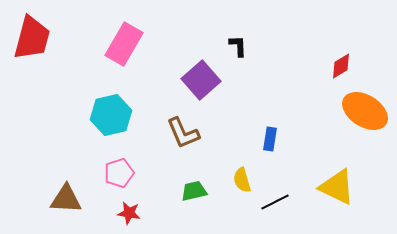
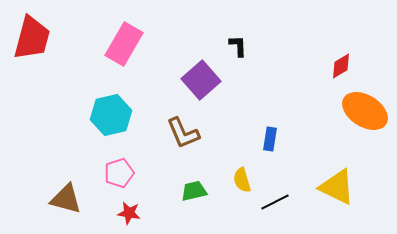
brown triangle: rotated 12 degrees clockwise
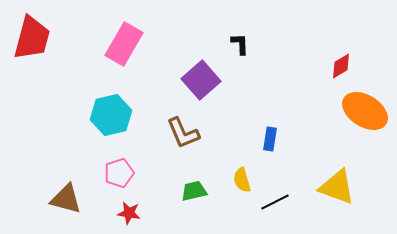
black L-shape: moved 2 px right, 2 px up
yellow triangle: rotated 6 degrees counterclockwise
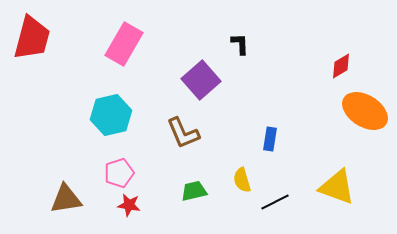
brown triangle: rotated 24 degrees counterclockwise
red star: moved 8 px up
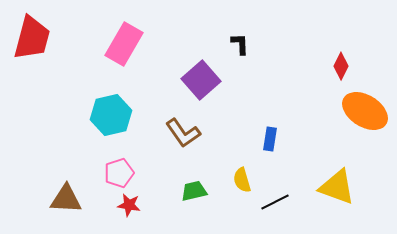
red diamond: rotated 32 degrees counterclockwise
brown L-shape: rotated 12 degrees counterclockwise
brown triangle: rotated 12 degrees clockwise
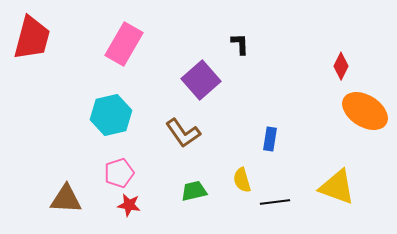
black line: rotated 20 degrees clockwise
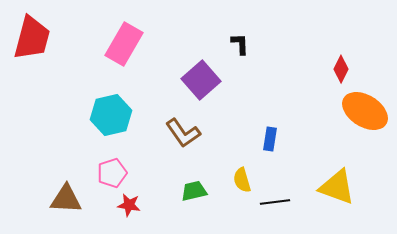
red diamond: moved 3 px down
pink pentagon: moved 7 px left
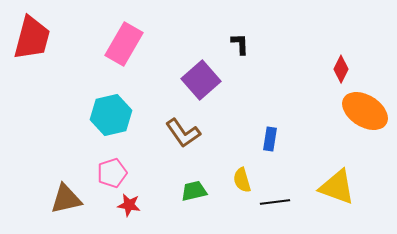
brown triangle: rotated 16 degrees counterclockwise
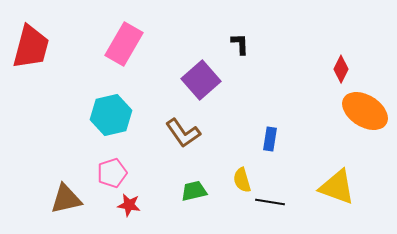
red trapezoid: moved 1 px left, 9 px down
black line: moved 5 px left; rotated 16 degrees clockwise
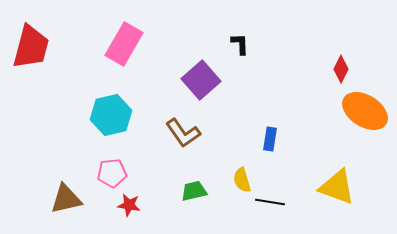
pink pentagon: rotated 12 degrees clockwise
